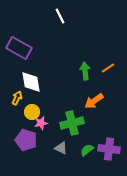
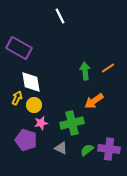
yellow circle: moved 2 px right, 7 px up
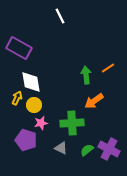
green arrow: moved 1 px right, 4 px down
green cross: rotated 10 degrees clockwise
purple cross: rotated 20 degrees clockwise
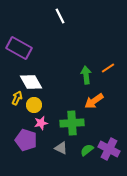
white diamond: rotated 20 degrees counterclockwise
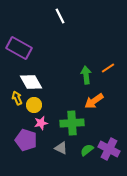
yellow arrow: rotated 48 degrees counterclockwise
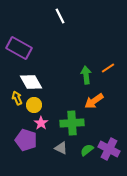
pink star: rotated 24 degrees counterclockwise
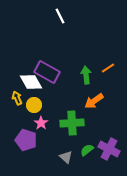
purple rectangle: moved 28 px right, 24 px down
gray triangle: moved 5 px right, 9 px down; rotated 16 degrees clockwise
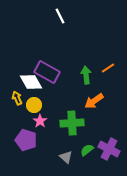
pink star: moved 1 px left, 2 px up
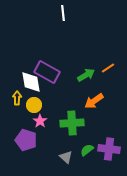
white line: moved 3 px right, 3 px up; rotated 21 degrees clockwise
green arrow: rotated 66 degrees clockwise
white diamond: rotated 20 degrees clockwise
yellow arrow: rotated 24 degrees clockwise
purple cross: rotated 20 degrees counterclockwise
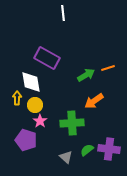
orange line: rotated 16 degrees clockwise
purple rectangle: moved 14 px up
yellow circle: moved 1 px right
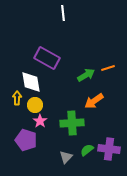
gray triangle: rotated 32 degrees clockwise
